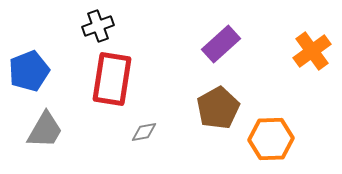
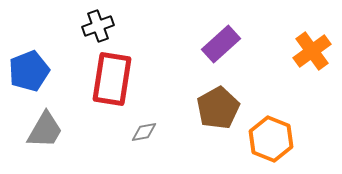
orange hexagon: rotated 24 degrees clockwise
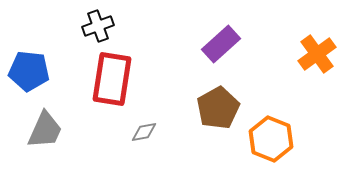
orange cross: moved 5 px right, 3 px down
blue pentagon: rotated 27 degrees clockwise
gray trapezoid: rotated 6 degrees counterclockwise
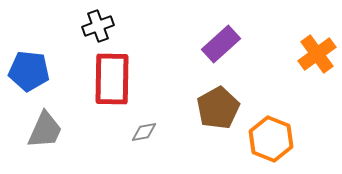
red rectangle: rotated 8 degrees counterclockwise
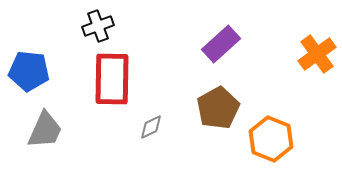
gray diamond: moved 7 px right, 5 px up; rotated 16 degrees counterclockwise
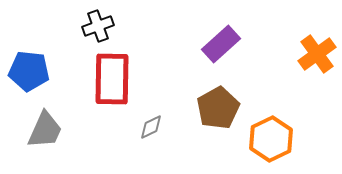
orange hexagon: rotated 12 degrees clockwise
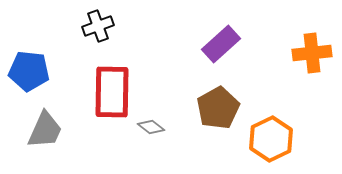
orange cross: moved 5 px left, 1 px up; rotated 30 degrees clockwise
red rectangle: moved 13 px down
gray diamond: rotated 64 degrees clockwise
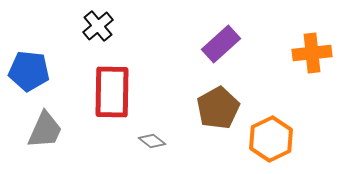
black cross: rotated 20 degrees counterclockwise
gray diamond: moved 1 px right, 14 px down
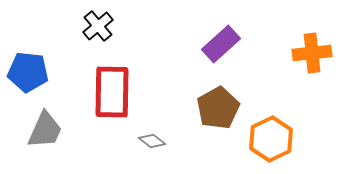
blue pentagon: moved 1 px left, 1 px down
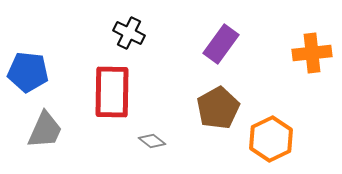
black cross: moved 31 px right, 7 px down; rotated 24 degrees counterclockwise
purple rectangle: rotated 12 degrees counterclockwise
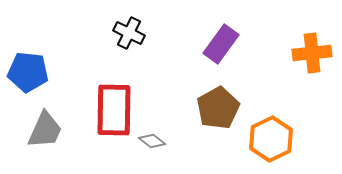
red rectangle: moved 2 px right, 18 px down
